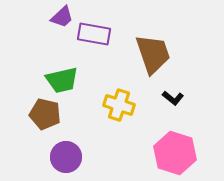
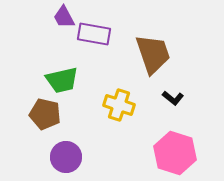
purple trapezoid: moved 2 px right; rotated 105 degrees clockwise
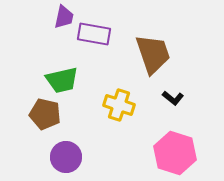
purple trapezoid: rotated 140 degrees counterclockwise
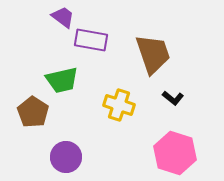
purple trapezoid: moved 1 px left; rotated 65 degrees counterclockwise
purple rectangle: moved 3 px left, 6 px down
brown pentagon: moved 12 px left, 2 px up; rotated 20 degrees clockwise
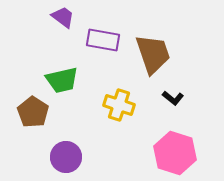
purple rectangle: moved 12 px right
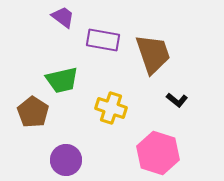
black L-shape: moved 4 px right, 2 px down
yellow cross: moved 8 px left, 3 px down
pink hexagon: moved 17 px left
purple circle: moved 3 px down
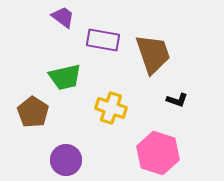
green trapezoid: moved 3 px right, 3 px up
black L-shape: rotated 20 degrees counterclockwise
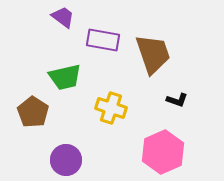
pink hexagon: moved 5 px right, 1 px up; rotated 18 degrees clockwise
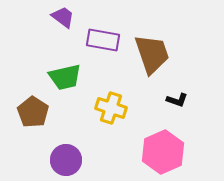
brown trapezoid: moved 1 px left
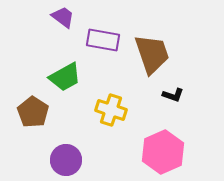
green trapezoid: rotated 16 degrees counterclockwise
black L-shape: moved 4 px left, 5 px up
yellow cross: moved 2 px down
